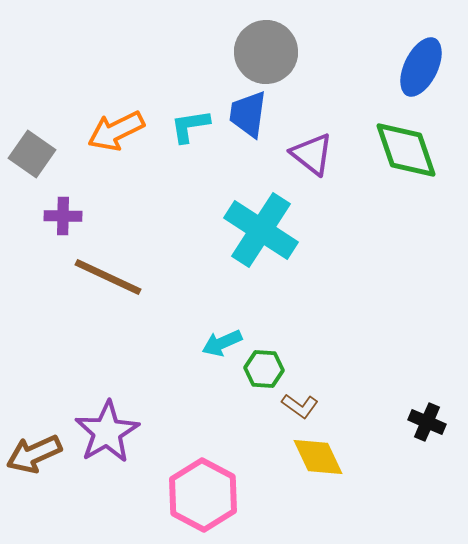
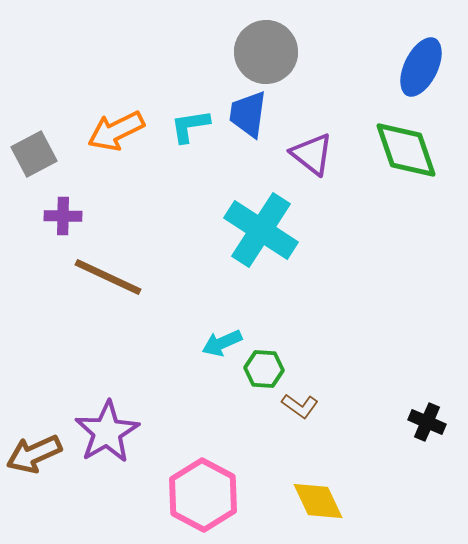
gray square: moved 2 px right; rotated 27 degrees clockwise
yellow diamond: moved 44 px down
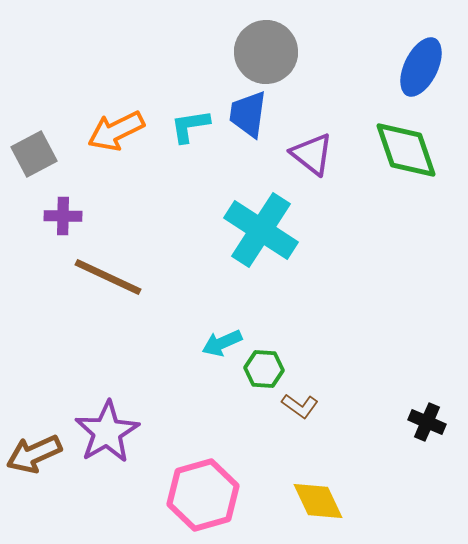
pink hexagon: rotated 16 degrees clockwise
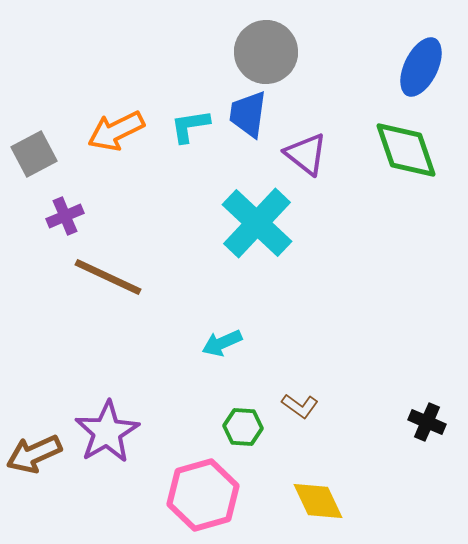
purple triangle: moved 6 px left
purple cross: moved 2 px right; rotated 24 degrees counterclockwise
cyan cross: moved 4 px left, 7 px up; rotated 10 degrees clockwise
green hexagon: moved 21 px left, 58 px down
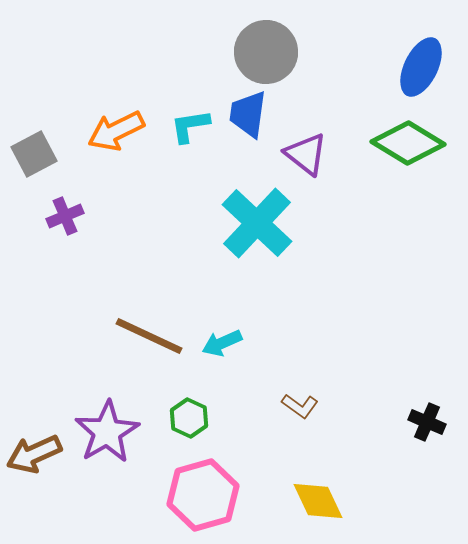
green diamond: moved 2 px right, 7 px up; rotated 40 degrees counterclockwise
brown line: moved 41 px right, 59 px down
green hexagon: moved 54 px left, 9 px up; rotated 21 degrees clockwise
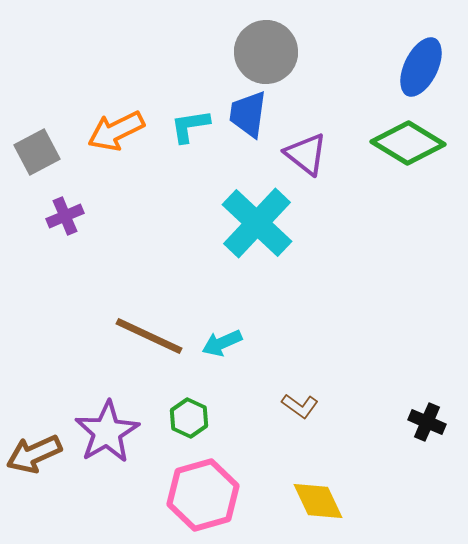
gray square: moved 3 px right, 2 px up
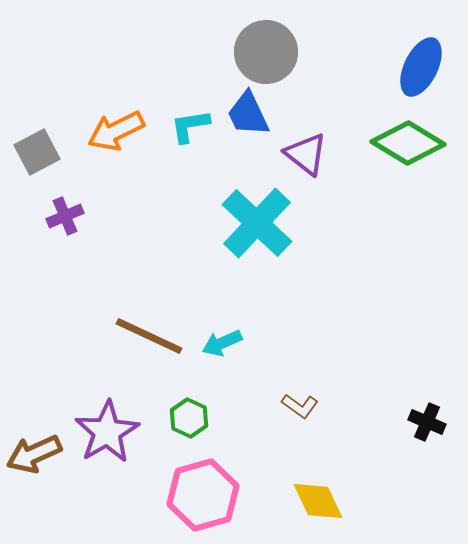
blue trapezoid: rotated 33 degrees counterclockwise
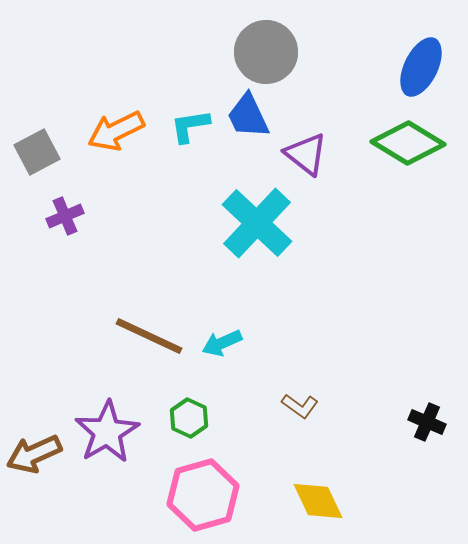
blue trapezoid: moved 2 px down
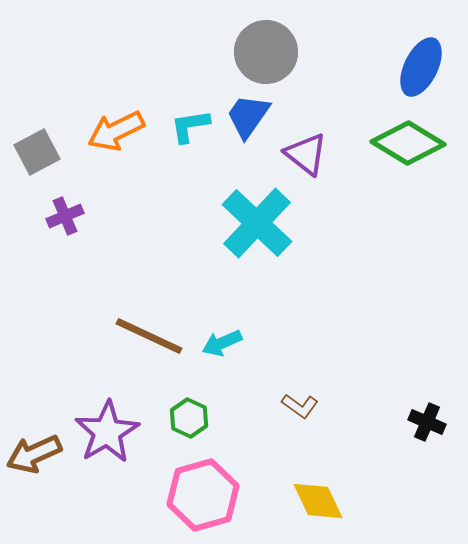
blue trapezoid: rotated 60 degrees clockwise
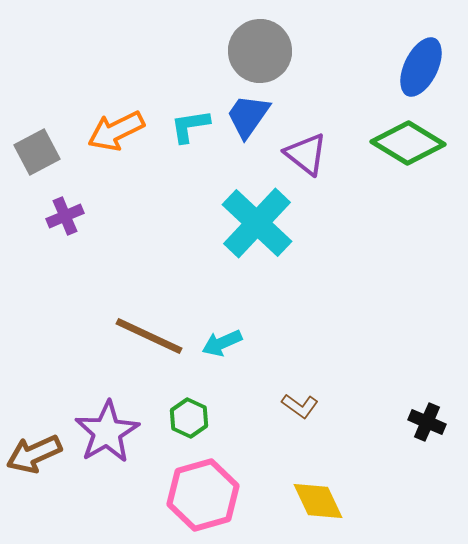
gray circle: moved 6 px left, 1 px up
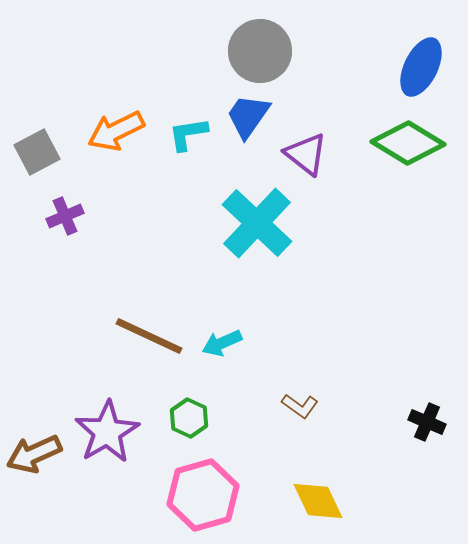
cyan L-shape: moved 2 px left, 8 px down
